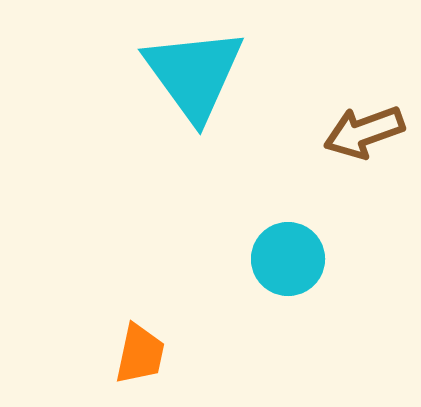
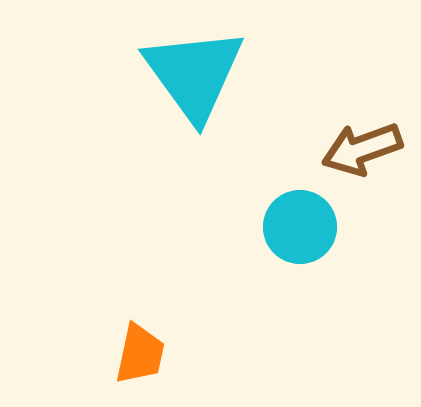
brown arrow: moved 2 px left, 17 px down
cyan circle: moved 12 px right, 32 px up
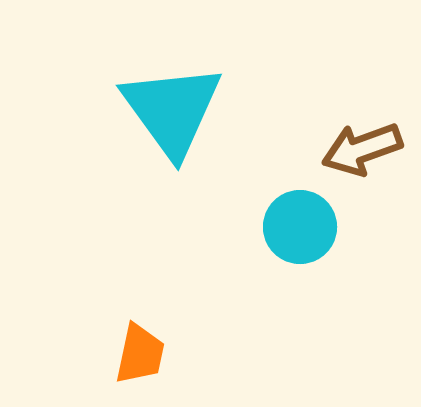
cyan triangle: moved 22 px left, 36 px down
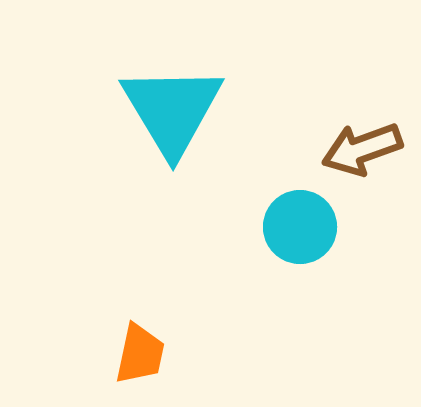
cyan triangle: rotated 5 degrees clockwise
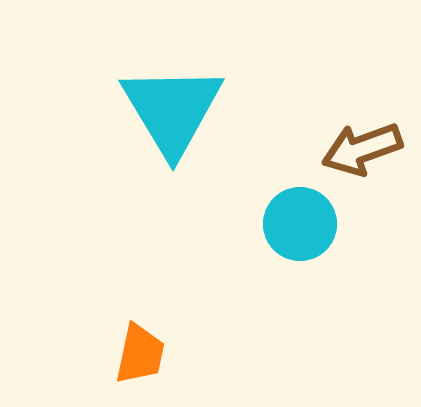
cyan circle: moved 3 px up
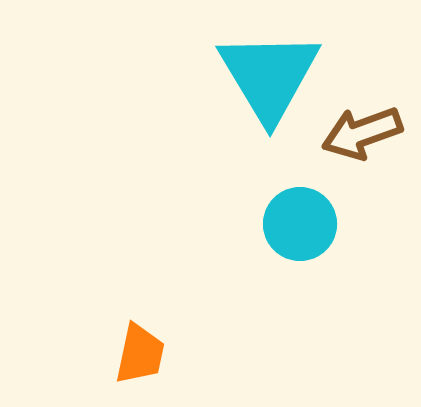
cyan triangle: moved 97 px right, 34 px up
brown arrow: moved 16 px up
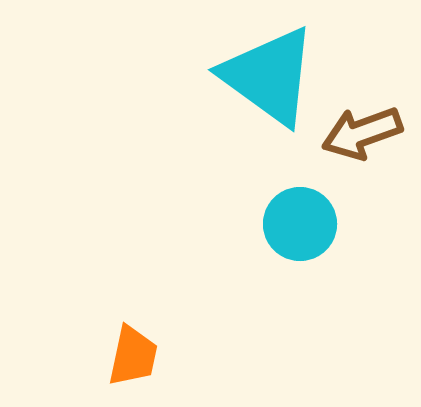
cyan triangle: rotated 23 degrees counterclockwise
orange trapezoid: moved 7 px left, 2 px down
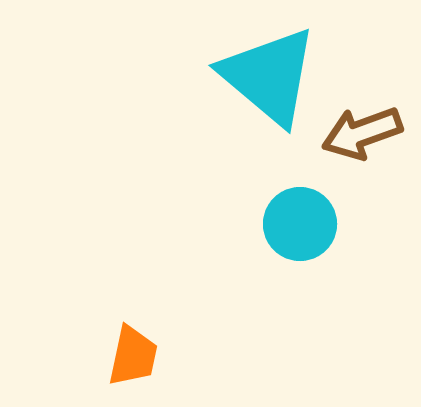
cyan triangle: rotated 4 degrees clockwise
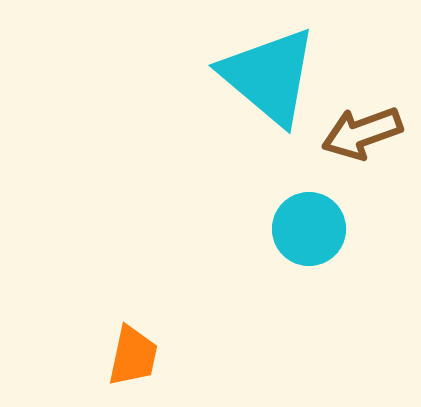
cyan circle: moved 9 px right, 5 px down
